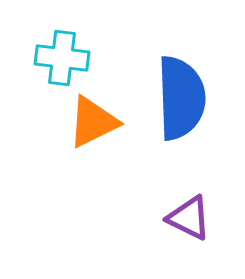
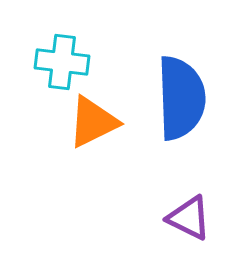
cyan cross: moved 4 px down
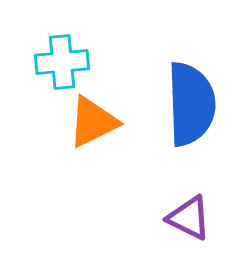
cyan cross: rotated 12 degrees counterclockwise
blue semicircle: moved 10 px right, 6 px down
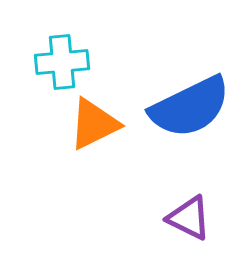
blue semicircle: moved 1 px left, 3 px down; rotated 66 degrees clockwise
orange triangle: moved 1 px right, 2 px down
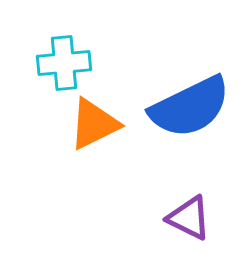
cyan cross: moved 2 px right, 1 px down
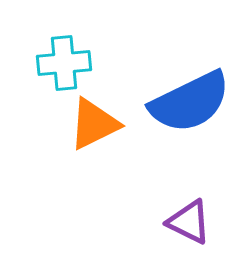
blue semicircle: moved 5 px up
purple triangle: moved 4 px down
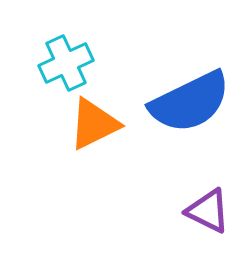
cyan cross: moved 2 px right; rotated 20 degrees counterclockwise
purple triangle: moved 19 px right, 11 px up
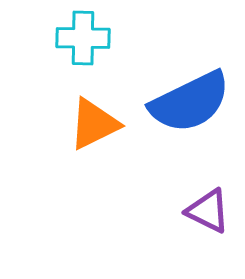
cyan cross: moved 17 px right, 25 px up; rotated 26 degrees clockwise
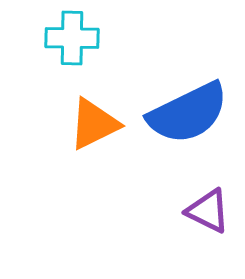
cyan cross: moved 11 px left
blue semicircle: moved 2 px left, 11 px down
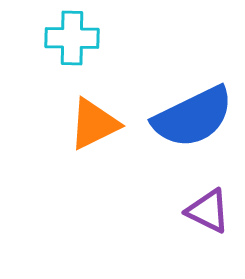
blue semicircle: moved 5 px right, 4 px down
